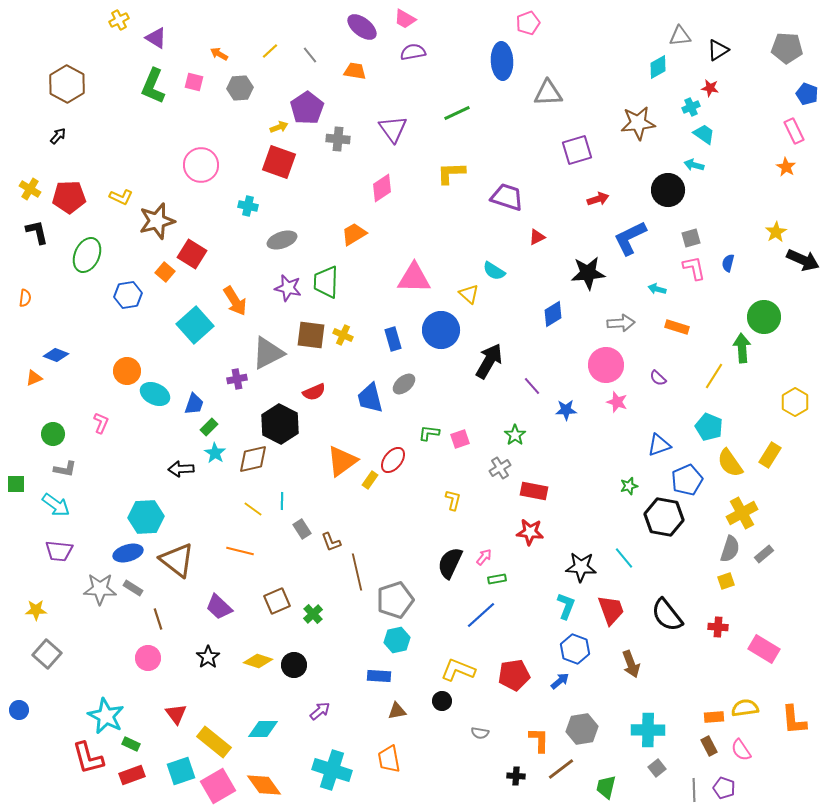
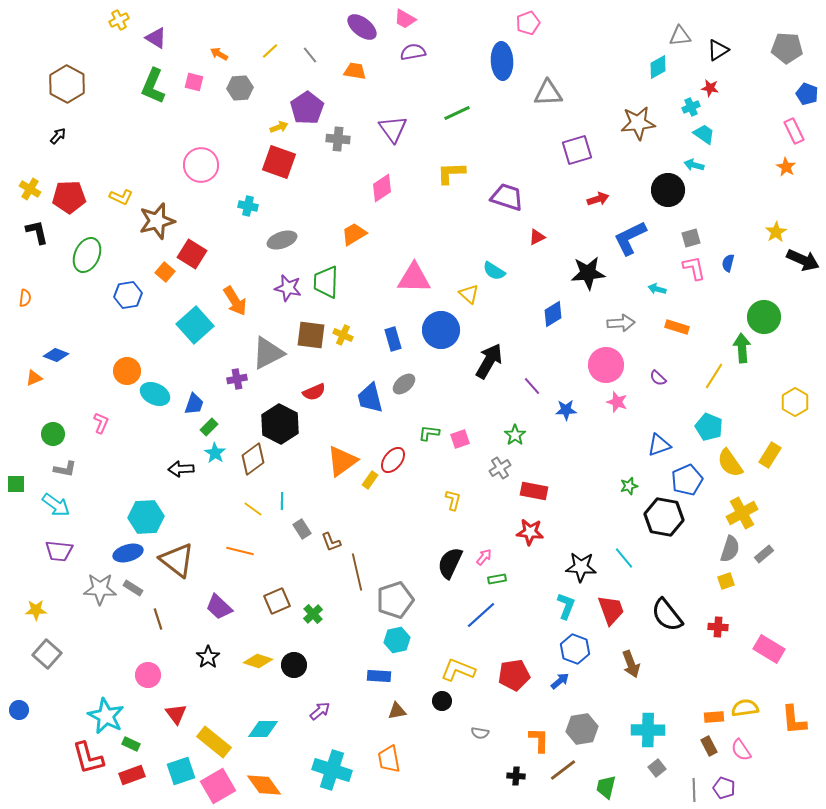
brown diamond at (253, 459): rotated 24 degrees counterclockwise
pink rectangle at (764, 649): moved 5 px right
pink circle at (148, 658): moved 17 px down
brown line at (561, 769): moved 2 px right, 1 px down
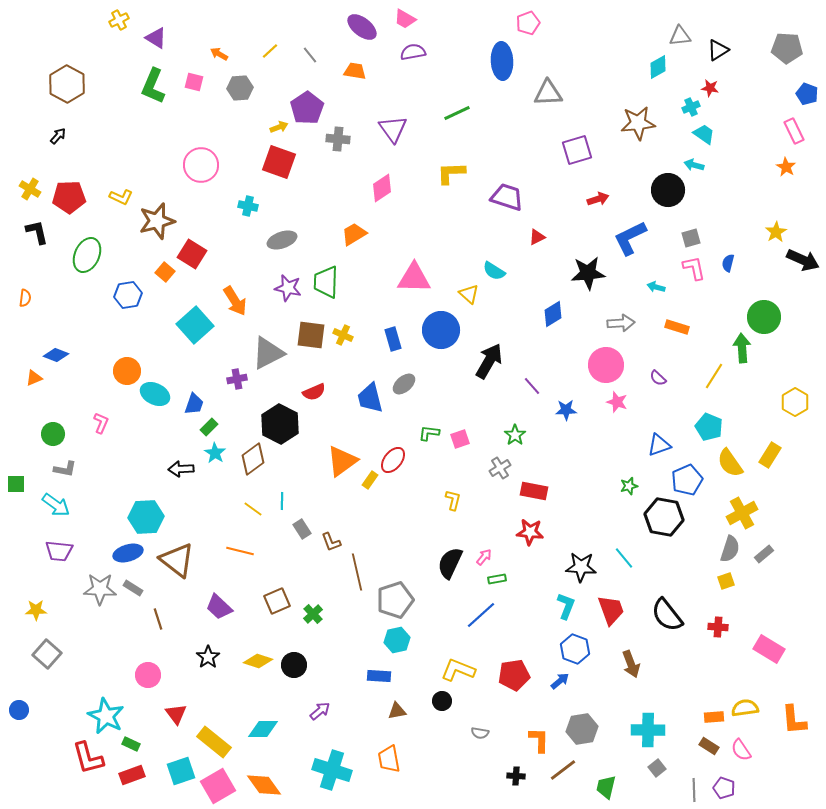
cyan arrow at (657, 289): moved 1 px left, 2 px up
brown rectangle at (709, 746): rotated 30 degrees counterclockwise
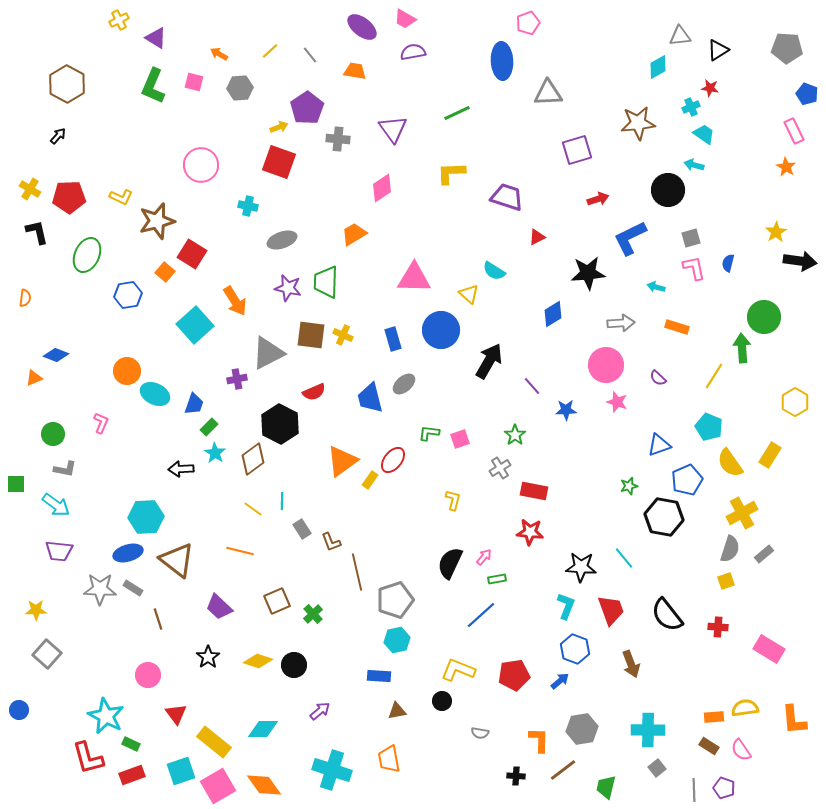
black arrow at (803, 260): moved 3 px left, 1 px down; rotated 16 degrees counterclockwise
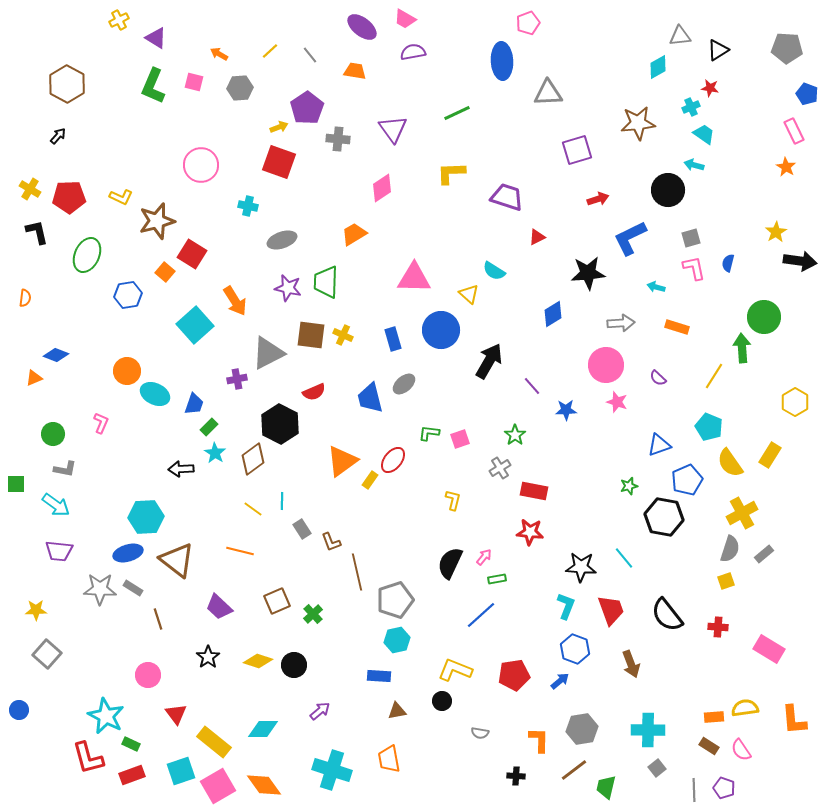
yellow L-shape at (458, 670): moved 3 px left
brown line at (563, 770): moved 11 px right
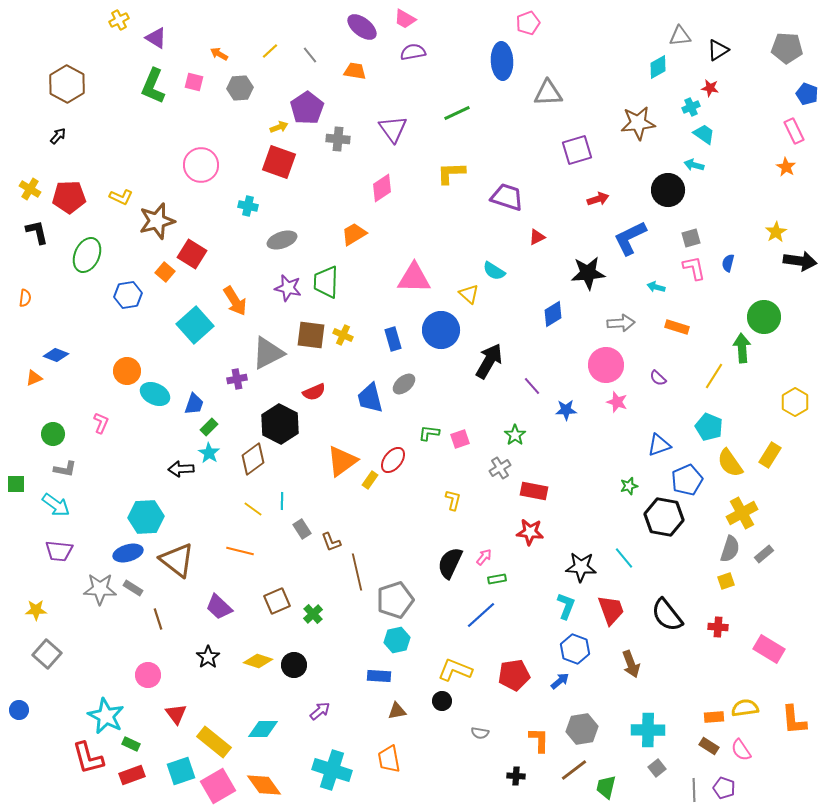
cyan star at (215, 453): moved 6 px left
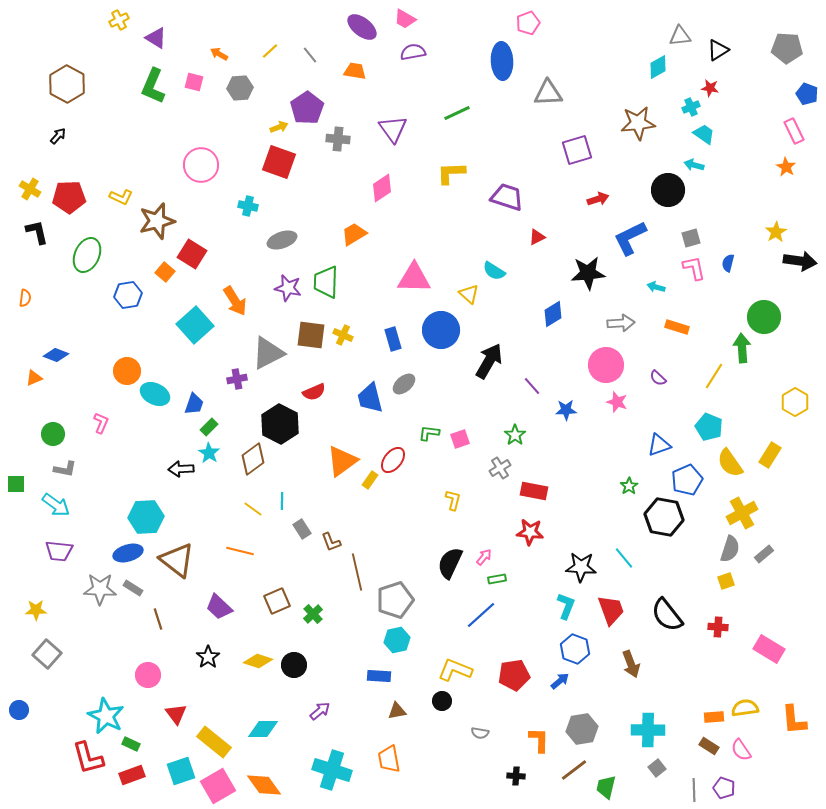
green star at (629, 486): rotated 18 degrees counterclockwise
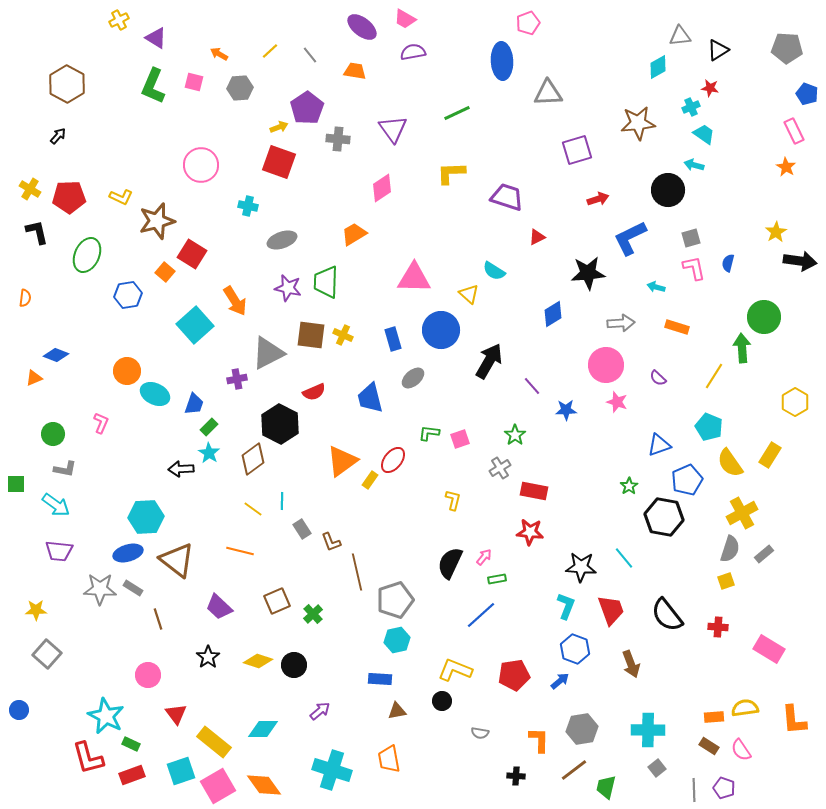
gray ellipse at (404, 384): moved 9 px right, 6 px up
blue rectangle at (379, 676): moved 1 px right, 3 px down
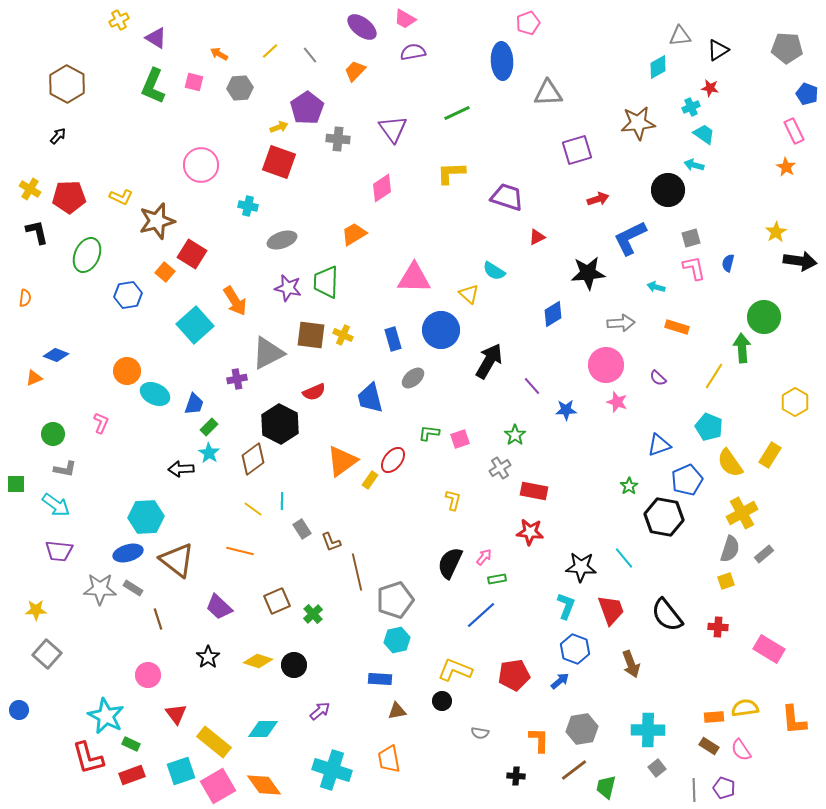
orange trapezoid at (355, 71): rotated 55 degrees counterclockwise
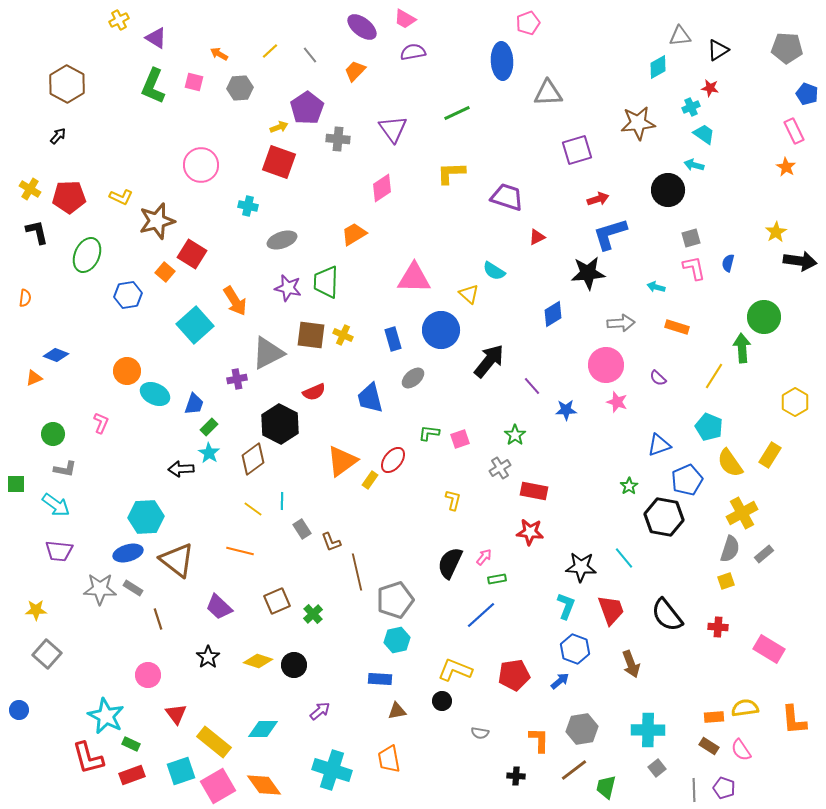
blue L-shape at (630, 238): moved 20 px left, 4 px up; rotated 9 degrees clockwise
black arrow at (489, 361): rotated 9 degrees clockwise
